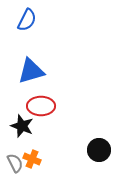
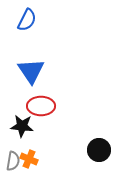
blue triangle: rotated 48 degrees counterclockwise
black star: rotated 15 degrees counterclockwise
orange cross: moved 3 px left
gray semicircle: moved 2 px left, 2 px up; rotated 36 degrees clockwise
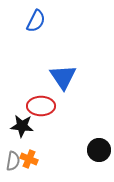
blue semicircle: moved 9 px right, 1 px down
blue triangle: moved 32 px right, 6 px down
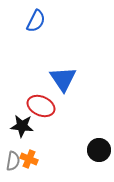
blue triangle: moved 2 px down
red ellipse: rotated 24 degrees clockwise
